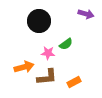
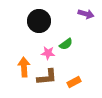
orange arrow: rotated 78 degrees counterclockwise
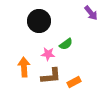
purple arrow: moved 5 px right, 1 px up; rotated 35 degrees clockwise
pink star: moved 1 px down
brown L-shape: moved 4 px right, 1 px up
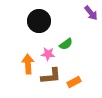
orange arrow: moved 4 px right, 3 px up
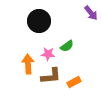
green semicircle: moved 1 px right, 2 px down
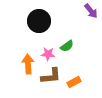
purple arrow: moved 2 px up
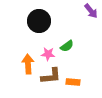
orange rectangle: moved 1 px left; rotated 32 degrees clockwise
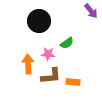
green semicircle: moved 3 px up
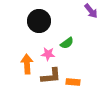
orange arrow: moved 1 px left
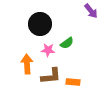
black circle: moved 1 px right, 3 px down
pink star: moved 4 px up
